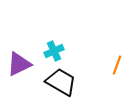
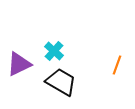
cyan cross: rotated 24 degrees counterclockwise
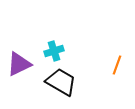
cyan cross: rotated 30 degrees clockwise
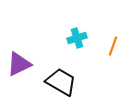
cyan cross: moved 23 px right, 13 px up
orange line: moved 4 px left, 19 px up
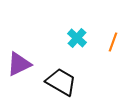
cyan cross: rotated 30 degrees counterclockwise
orange line: moved 4 px up
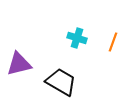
cyan cross: rotated 24 degrees counterclockwise
purple triangle: rotated 12 degrees clockwise
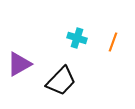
purple triangle: rotated 16 degrees counterclockwise
black trapezoid: moved 1 px up; rotated 104 degrees clockwise
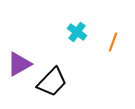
cyan cross: moved 6 px up; rotated 18 degrees clockwise
black trapezoid: moved 9 px left, 1 px down
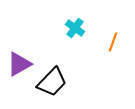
cyan cross: moved 2 px left, 4 px up
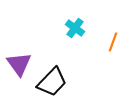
purple triangle: rotated 36 degrees counterclockwise
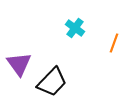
orange line: moved 1 px right, 1 px down
